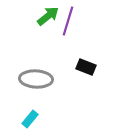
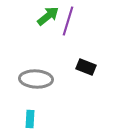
cyan rectangle: rotated 36 degrees counterclockwise
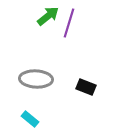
purple line: moved 1 px right, 2 px down
black rectangle: moved 20 px down
cyan rectangle: rotated 54 degrees counterclockwise
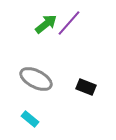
green arrow: moved 2 px left, 8 px down
purple line: rotated 24 degrees clockwise
gray ellipse: rotated 24 degrees clockwise
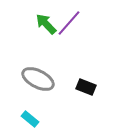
green arrow: rotated 95 degrees counterclockwise
gray ellipse: moved 2 px right
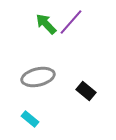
purple line: moved 2 px right, 1 px up
gray ellipse: moved 2 px up; rotated 40 degrees counterclockwise
black rectangle: moved 4 px down; rotated 18 degrees clockwise
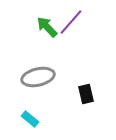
green arrow: moved 1 px right, 3 px down
black rectangle: moved 3 px down; rotated 36 degrees clockwise
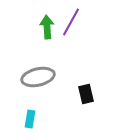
purple line: rotated 12 degrees counterclockwise
green arrow: rotated 40 degrees clockwise
cyan rectangle: rotated 60 degrees clockwise
